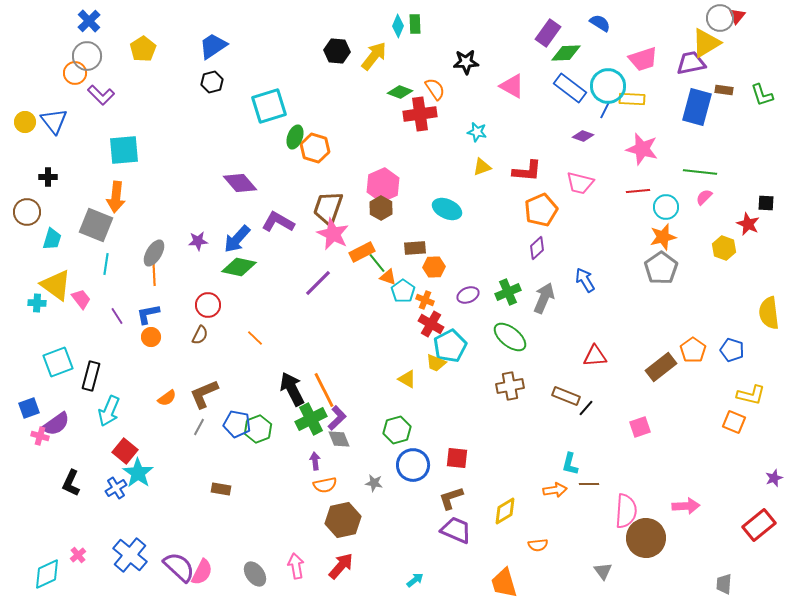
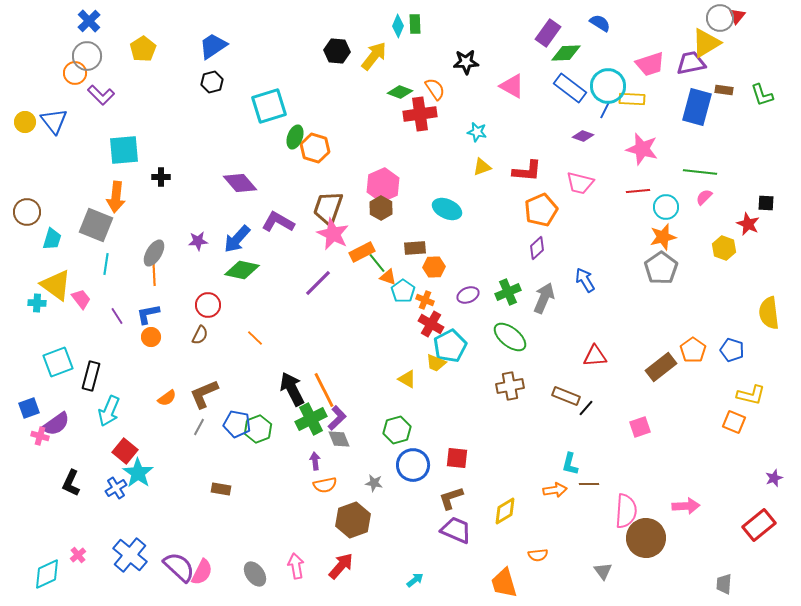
pink trapezoid at (643, 59): moved 7 px right, 5 px down
black cross at (48, 177): moved 113 px right
green diamond at (239, 267): moved 3 px right, 3 px down
brown hexagon at (343, 520): moved 10 px right; rotated 8 degrees counterclockwise
orange semicircle at (538, 545): moved 10 px down
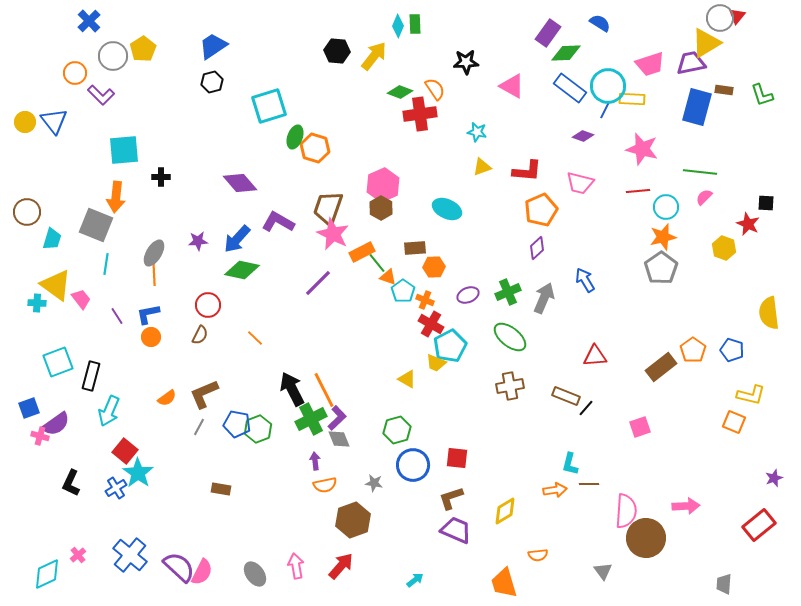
gray circle at (87, 56): moved 26 px right
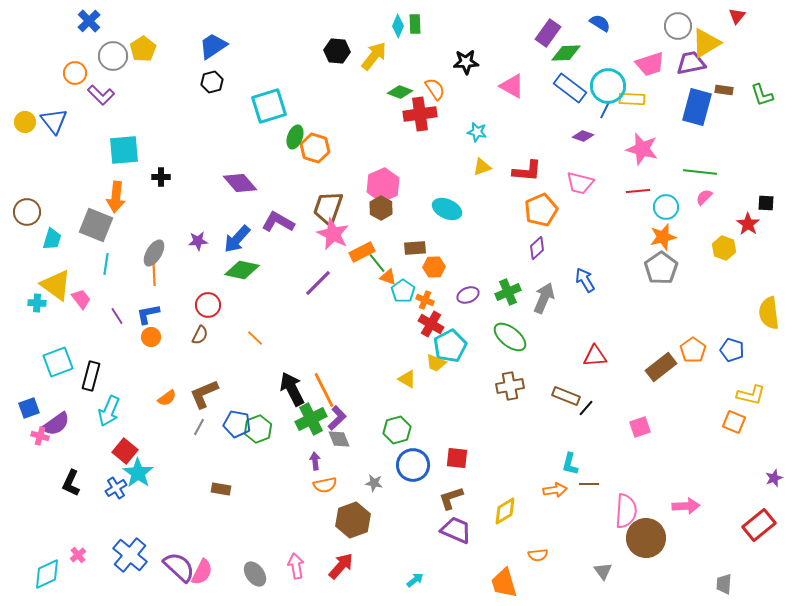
gray circle at (720, 18): moved 42 px left, 8 px down
red star at (748, 224): rotated 10 degrees clockwise
